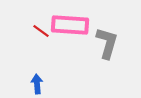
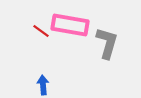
pink rectangle: rotated 6 degrees clockwise
blue arrow: moved 6 px right, 1 px down
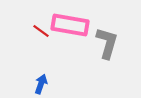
blue arrow: moved 2 px left, 1 px up; rotated 24 degrees clockwise
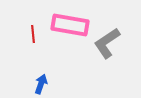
red line: moved 8 px left, 3 px down; rotated 48 degrees clockwise
gray L-shape: rotated 140 degrees counterclockwise
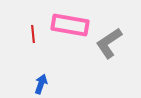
gray L-shape: moved 2 px right
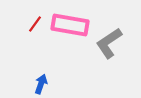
red line: moved 2 px right, 10 px up; rotated 42 degrees clockwise
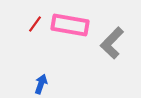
gray L-shape: moved 3 px right; rotated 12 degrees counterclockwise
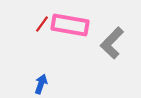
red line: moved 7 px right
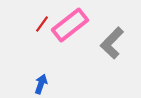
pink rectangle: rotated 48 degrees counterclockwise
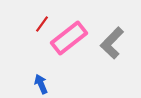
pink rectangle: moved 1 px left, 13 px down
blue arrow: rotated 42 degrees counterclockwise
